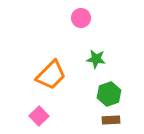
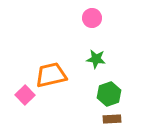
pink circle: moved 11 px right
orange trapezoid: rotated 148 degrees counterclockwise
pink square: moved 14 px left, 21 px up
brown rectangle: moved 1 px right, 1 px up
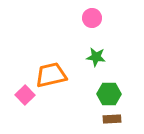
green star: moved 2 px up
green hexagon: rotated 20 degrees clockwise
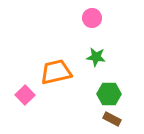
orange trapezoid: moved 5 px right, 3 px up
brown rectangle: rotated 30 degrees clockwise
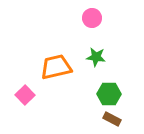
orange trapezoid: moved 5 px up
